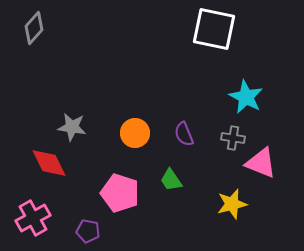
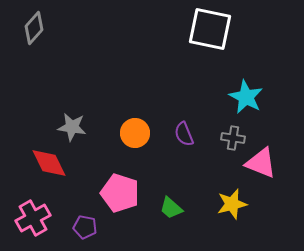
white square: moved 4 px left
green trapezoid: moved 28 px down; rotated 15 degrees counterclockwise
purple pentagon: moved 3 px left, 4 px up
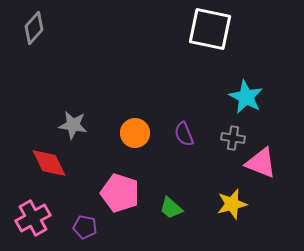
gray star: moved 1 px right, 2 px up
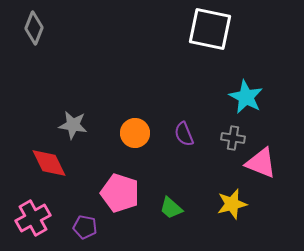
gray diamond: rotated 20 degrees counterclockwise
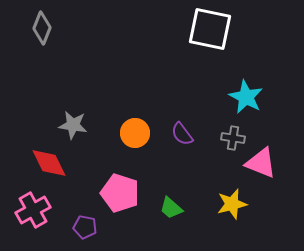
gray diamond: moved 8 px right
purple semicircle: moved 2 px left; rotated 15 degrees counterclockwise
pink cross: moved 8 px up
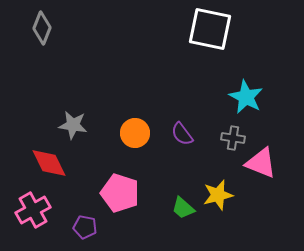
yellow star: moved 14 px left, 9 px up
green trapezoid: moved 12 px right
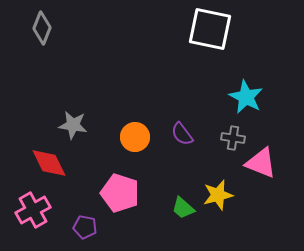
orange circle: moved 4 px down
